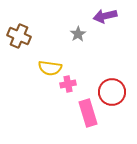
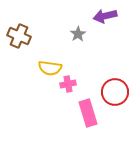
red circle: moved 3 px right
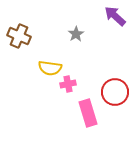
purple arrow: moved 10 px right; rotated 55 degrees clockwise
gray star: moved 2 px left
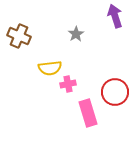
purple arrow: rotated 30 degrees clockwise
yellow semicircle: rotated 15 degrees counterclockwise
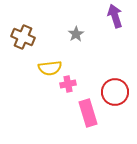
brown cross: moved 4 px right, 1 px down
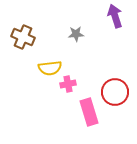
gray star: rotated 28 degrees clockwise
pink rectangle: moved 1 px right, 1 px up
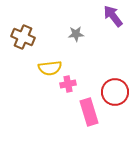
purple arrow: moved 2 px left; rotated 20 degrees counterclockwise
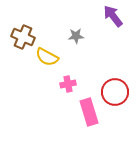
gray star: moved 2 px down
yellow semicircle: moved 3 px left, 11 px up; rotated 35 degrees clockwise
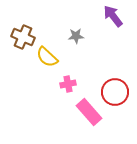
yellow semicircle: rotated 15 degrees clockwise
pink rectangle: rotated 24 degrees counterclockwise
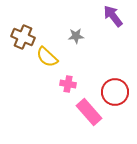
pink cross: rotated 21 degrees clockwise
